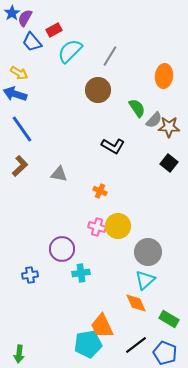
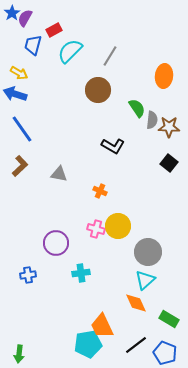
blue trapezoid: moved 1 px right, 3 px down; rotated 55 degrees clockwise
gray semicircle: moved 2 px left; rotated 36 degrees counterclockwise
pink cross: moved 1 px left, 2 px down
purple circle: moved 6 px left, 6 px up
blue cross: moved 2 px left
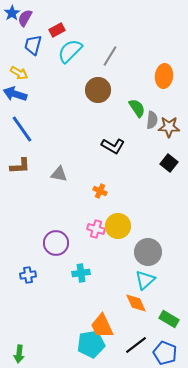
red rectangle: moved 3 px right
brown L-shape: rotated 40 degrees clockwise
cyan pentagon: moved 3 px right
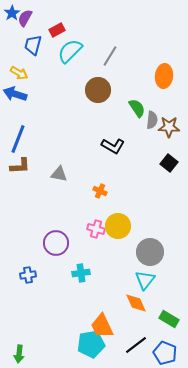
blue line: moved 4 px left, 10 px down; rotated 56 degrees clockwise
gray circle: moved 2 px right
cyan triangle: rotated 10 degrees counterclockwise
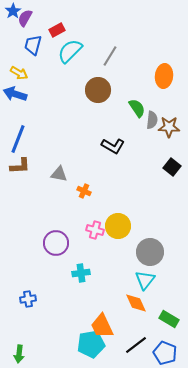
blue star: moved 1 px right, 2 px up
black square: moved 3 px right, 4 px down
orange cross: moved 16 px left
pink cross: moved 1 px left, 1 px down
blue cross: moved 24 px down
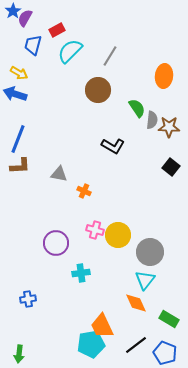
black square: moved 1 px left
yellow circle: moved 9 px down
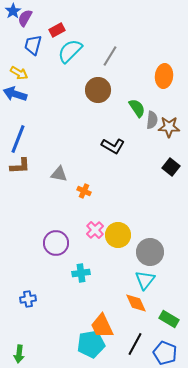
pink cross: rotated 30 degrees clockwise
black line: moved 1 px left, 1 px up; rotated 25 degrees counterclockwise
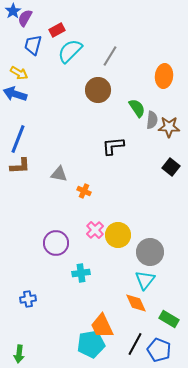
black L-shape: rotated 145 degrees clockwise
blue pentagon: moved 6 px left, 3 px up
